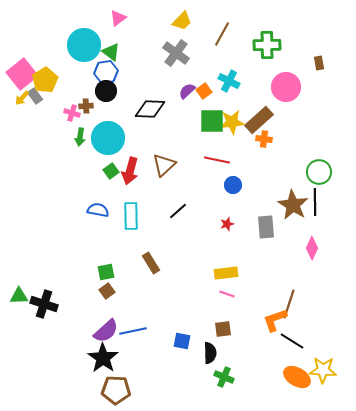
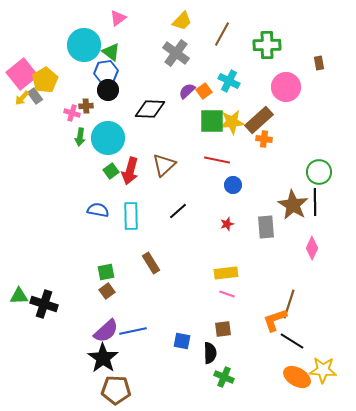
black circle at (106, 91): moved 2 px right, 1 px up
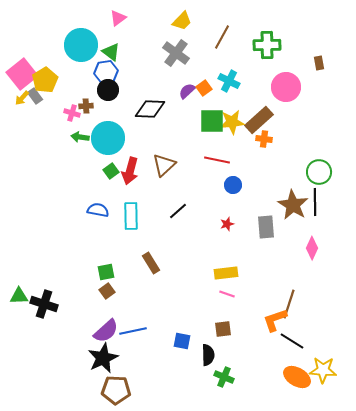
brown line at (222, 34): moved 3 px down
cyan circle at (84, 45): moved 3 px left
orange square at (204, 91): moved 3 px up
green arrow at (80, 137): rotated 90 degrees clockwise
black semicircle at (210, 353): moved 2 px left, 2 px down
black star at (103, 358): rotated 12 degrees clockwise
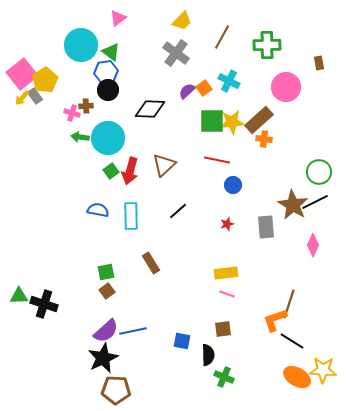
black line at (315, 202): rotated 64 degrees clockwise
pink diamond at (312, 248): moved 1 px right, 3 px up
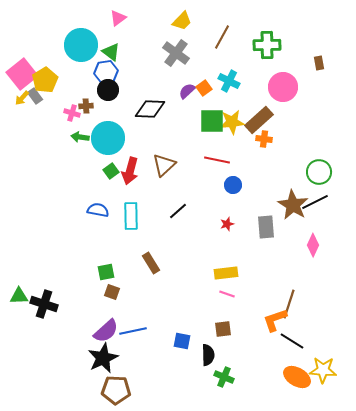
pink circle at (286, 87): moved 3 px left
brown square at (107, 291): moved 5 px right, 1 px down; rotated 35 degrees counterclockwise
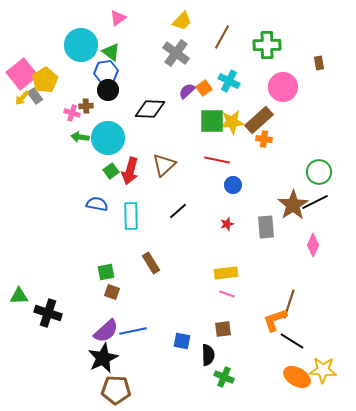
brown star at (293, 205): rotated 8 degrees clockwise
blue semicircle at (98, 210): moved 1 px left, 6 px up
black cross at (44, 304): moved 4 px right, 9 px down
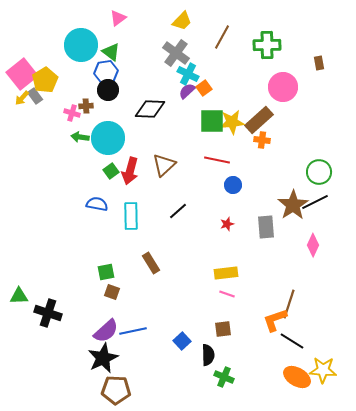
cyan cross at (229, 81): moved 41 px left, 7 px up
orange cross at (264, 139): moved 2 px left, 1 px down
blue square at (182, 341): rotated 36 degrees clockwise
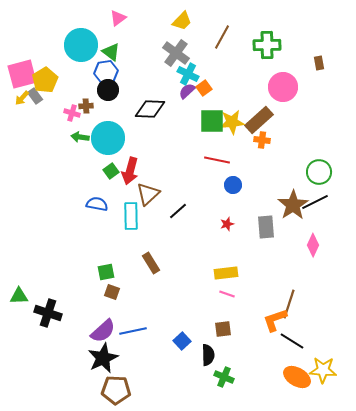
pink square at (22, 74): rotated 24 degrees clockwise
brown triangle at (164, 165): moved 16 px left, 29 px down
purple semicircle at (106, 331): moved 3 px left
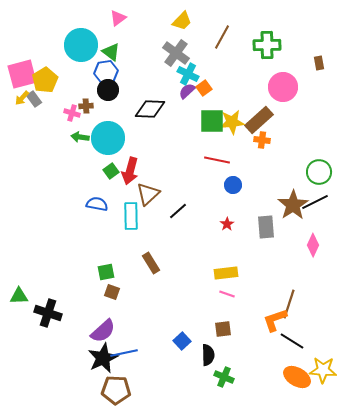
gray rectangle at (35, 96): moved 1 px left, 3 px down
red star at (227, 224): rotated 16 degrees counterclockwise
blue line at (133, 331): moved 9 px left, 22 px down
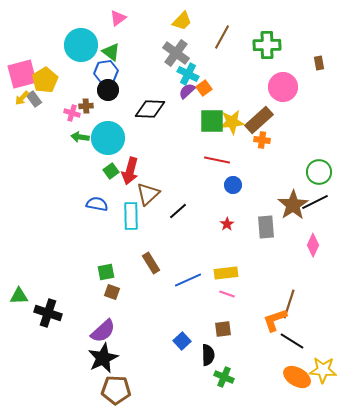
blue line at (124, 353): moved 64 px right, 73 px up; rotated 12 degrees counterclockwise
